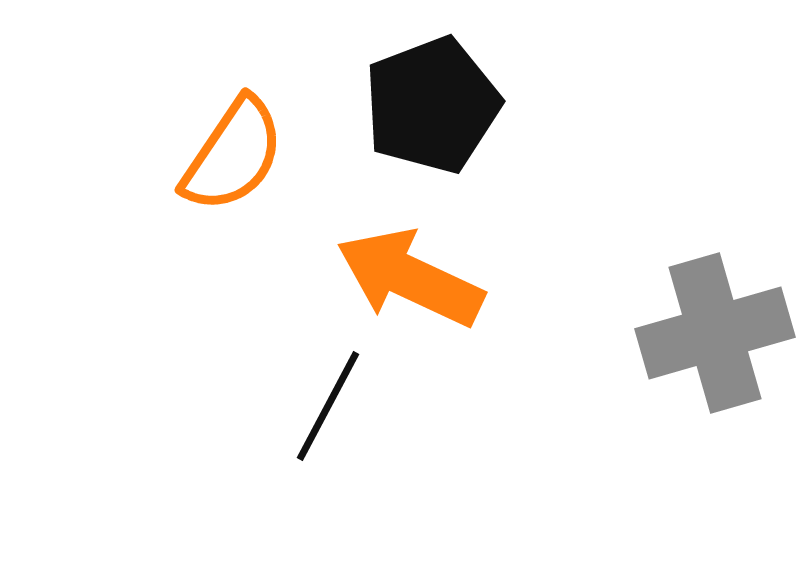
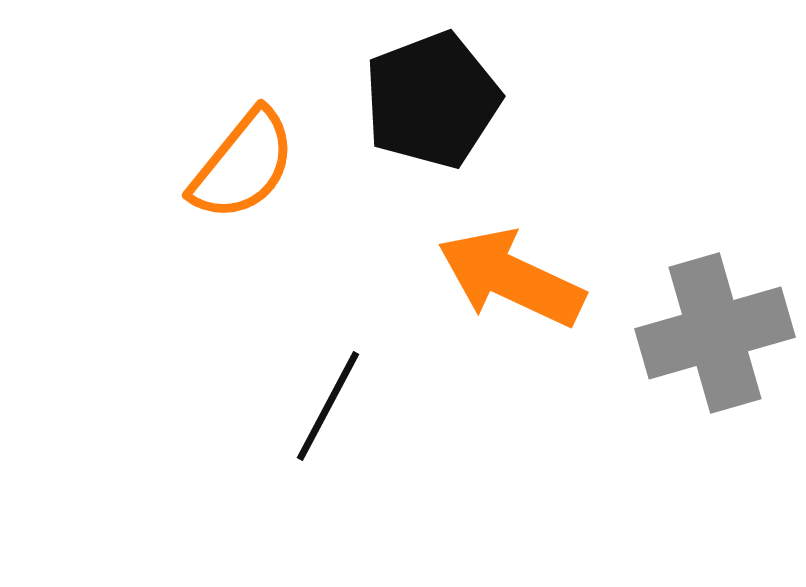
black pentagon: moved 5 px up
orange semicircle: moved 10 px right, 10 px down; rotated 5 degrees clockwise
orange arrow: moved 101 px right
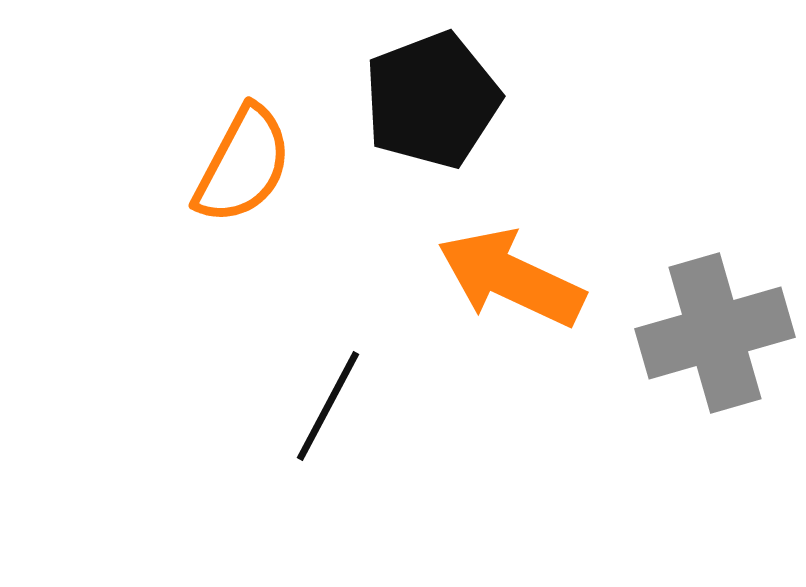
orange semicircle: rotated 11 degrees counterclockwise
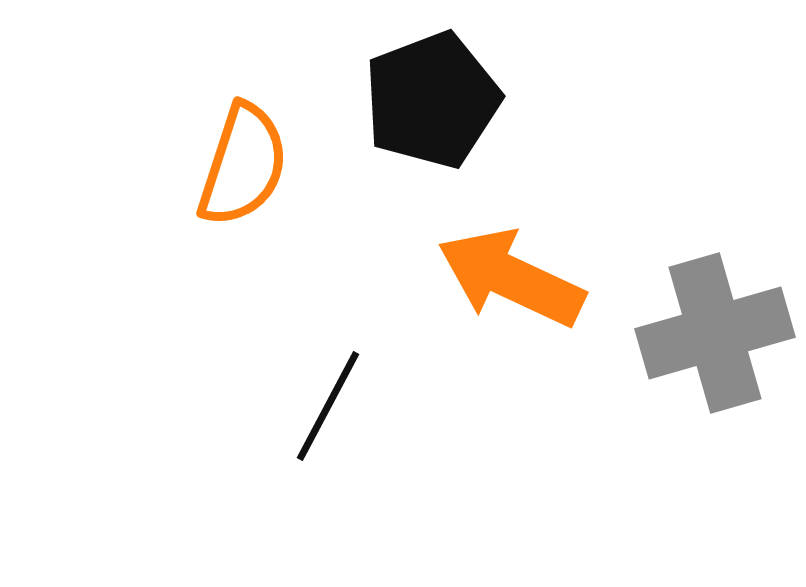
orange semicircle: rotated 10 degrees counterclockwise
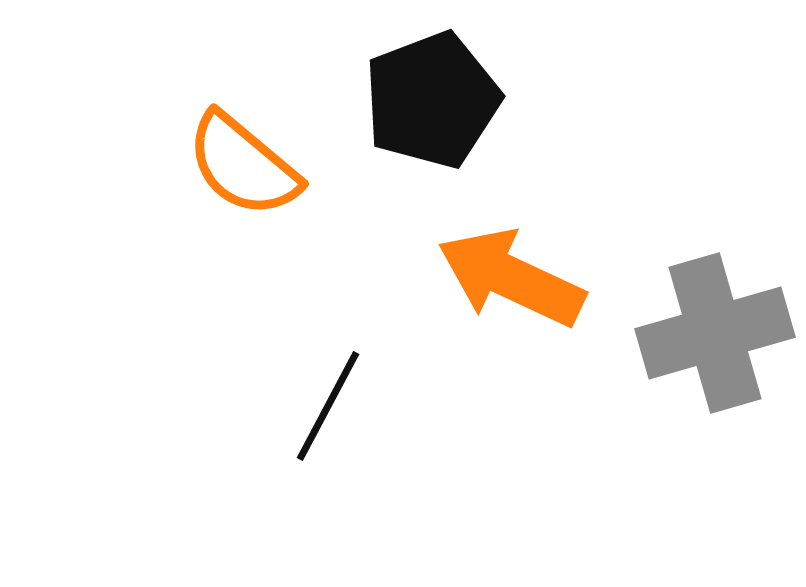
orange semicircle: rotated 112 degrees clockwise
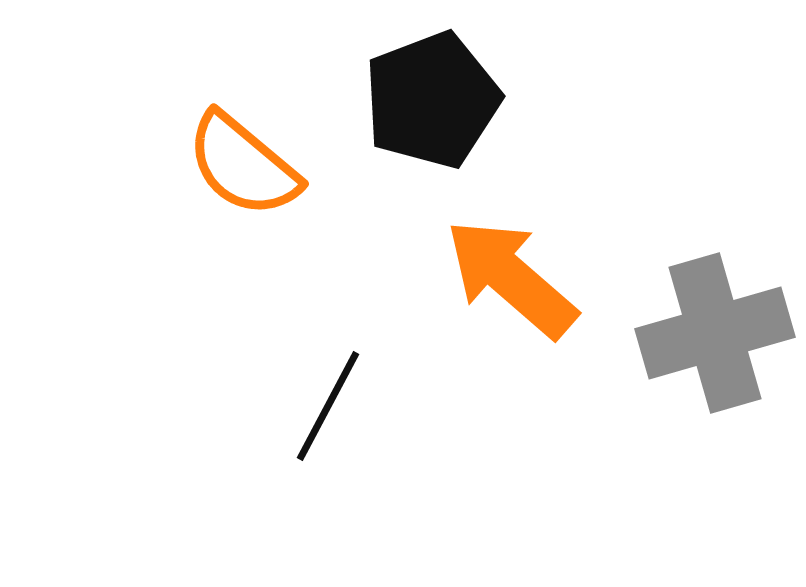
orange arrow: rotated 16 degrees clockwise
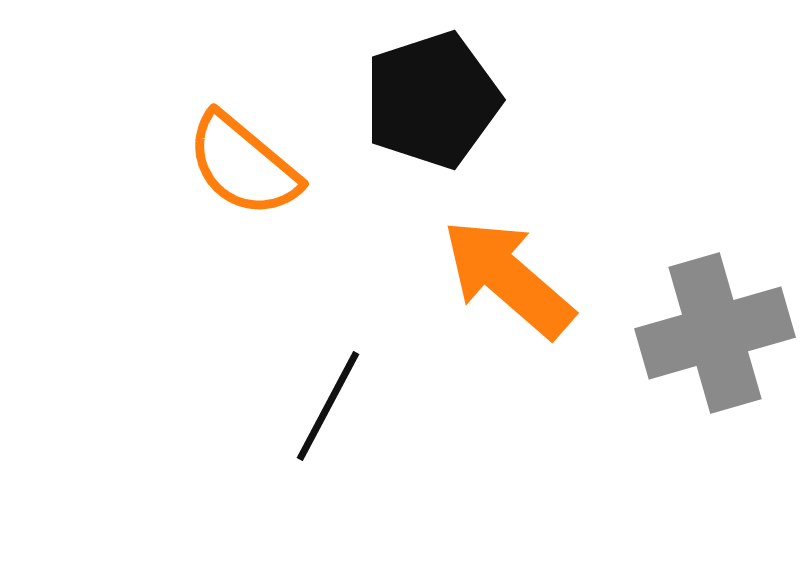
black pentagon: rotated 3 degrees clockwise
orange arrow: moved 3 px left
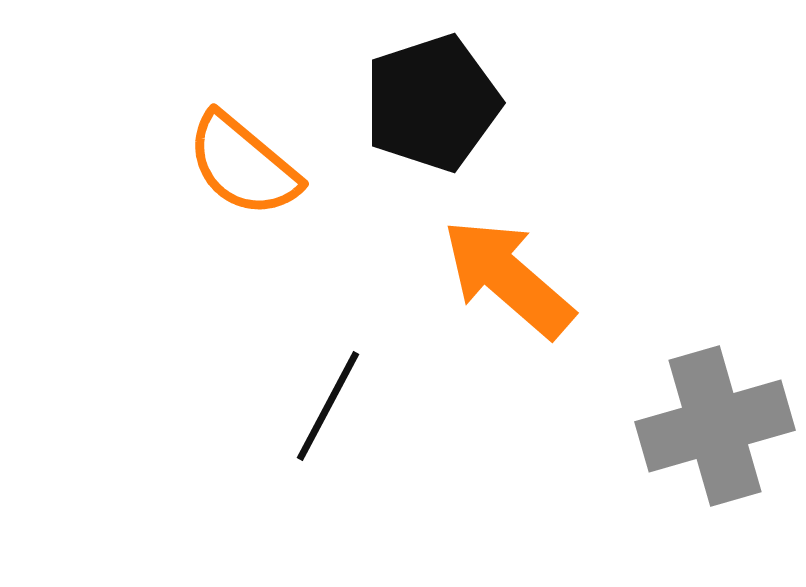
black pentagon: moved 3 px down
gray cross: moved 93 px down
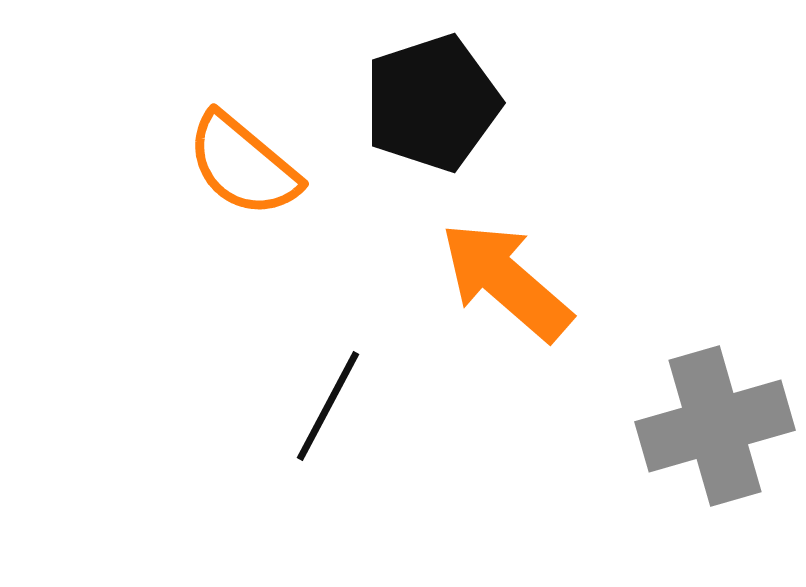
orange arrow: moved 2 px left, 3 px down
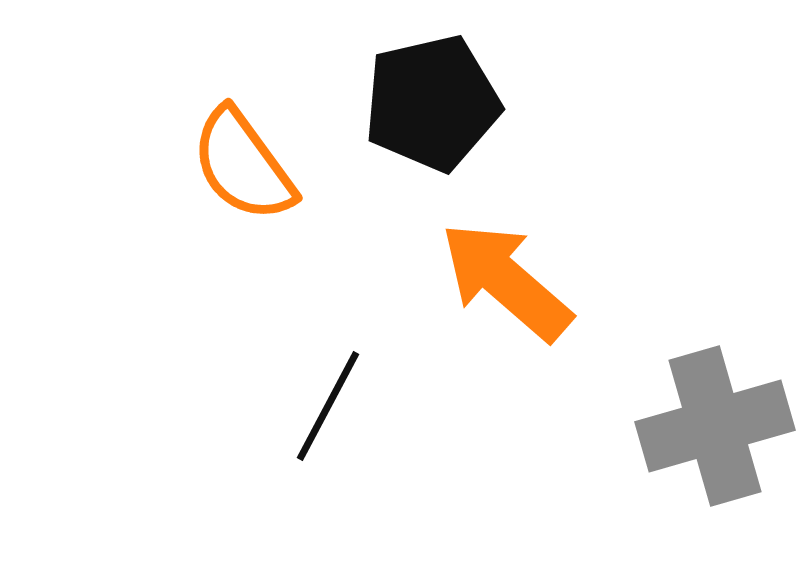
black pentagon: rotated 5 degrees clockwise
orange semicircle: rotated 14 degrees clockwise
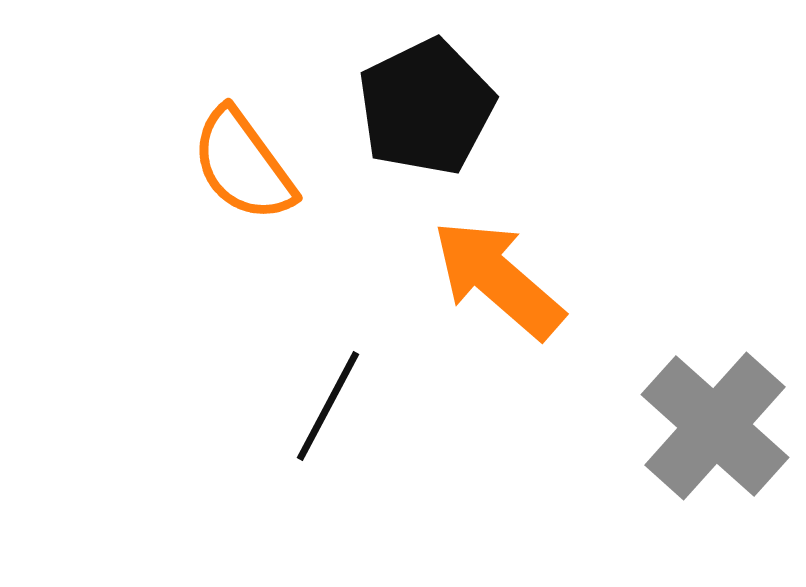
black pentagon: moved 6 px left, 4 px down; rotated 13 degrees counterclockwise
orange arrow: moved 8 px left, 2 px up
gray cross: rotated 32 degrees counterclockwise
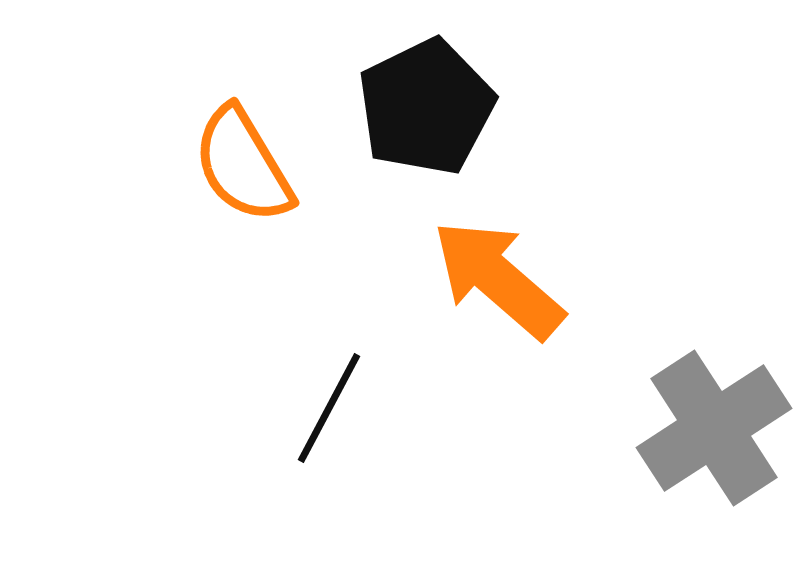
orange semicircle: rotated 5 degrees clockwise
black line: moved 1 px right, 2 px down
gray cross: moved 1 px left, 2 px down; rotated 15 degrees clockwise
